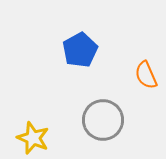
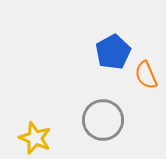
blue pentagon: moved 33 px right, 2 px down
yellow star: moved 2 px right
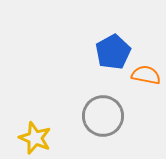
orange semicircle: rotated 124 degrees clockwise
gray circle: moved 4 px up
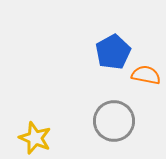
gray circle: moved 11 px right, 5 px down
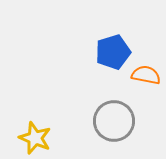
blue pentagon: rotated 12 degrees clockwise
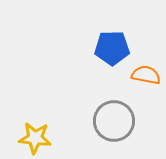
blue pentagon: moved 1 px left, 4 px up; rotated 16 degrees clockwise
yellow star: rotated 16 degrees counterclockwise
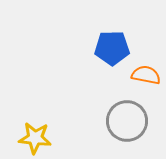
gray circle: moved 13 px right
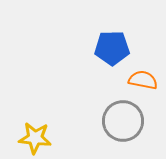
orange semicircle: moved 3 px left, 5 px down
gray circle: moved 4 px left
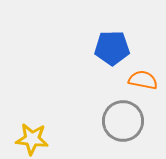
yellow star: moved 3 px left, 1 px down
